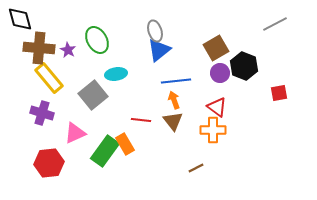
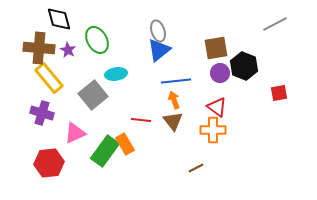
black diamond: moved 39 px right
gray ellipse: moved 3 px right
brown square: rotated 20 degrees clockwise
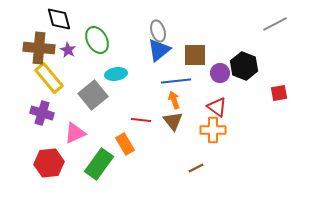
brown square: moved 21 px left, 7 px down; rotated 10 degrees clockwise
green rectangle: moved 6 px left, 13 px down
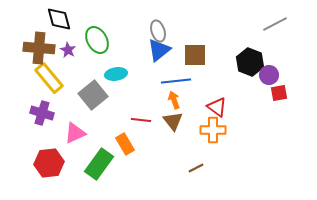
black hexagon: moved 6 px right, 4 px up
purple circle: moved 49 px right, 2 px down
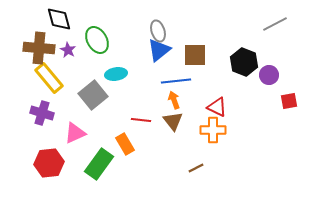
black hexagon: moved 6 px left
red square: moved 10 px right, 8 px down
red triangle: rotated 10 degrees counterclockwise
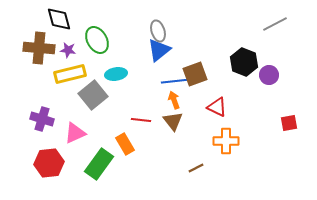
purple star: rotated 21 degrees counterclockwise
brown square: moved 19 px down; rotated 20 degrees counterclockwise
yellow rectangle: moved 21 px right, 4 px up; rotated 64 degrees counterclockwise
red square: moved 22 px down
purple cross: moved 6 px down
orange cross: moved 13 px right, 11 px down
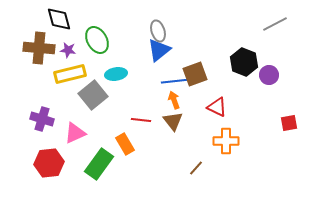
brown line: rotated 21 degrees counterclockwise
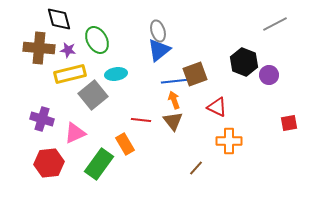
orange cross: moved 3 px right
